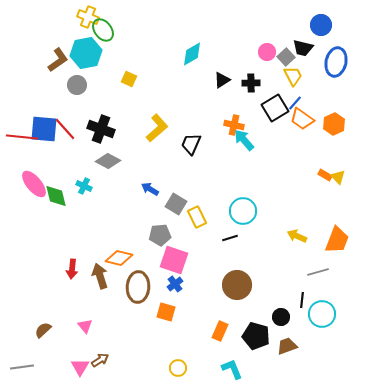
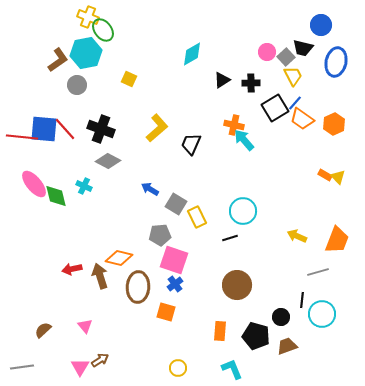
red arrow at (72, 269): rotated 72 degrees clockwise
orange rectangle at (220, 331): rotated 18 degrees counterclockwise
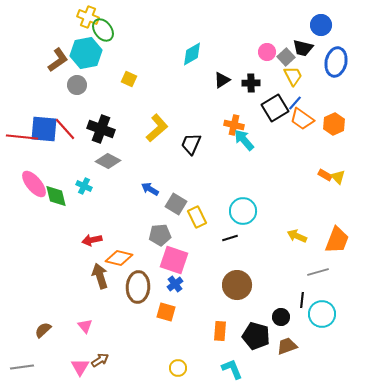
red arrow at (72, 269): moved 20 px right, 29 px up
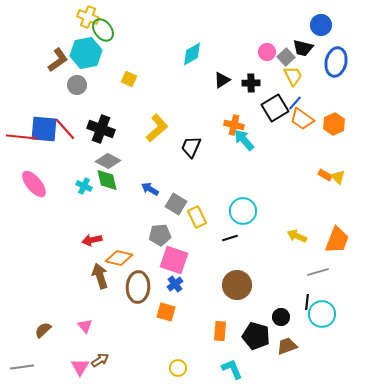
black trapezoid at (191, 144): moved 3 px down
green diamond at (56, 196): moved 51 px right, 16 px up
black line at (302, 300): moved 5 px right, 2 px down
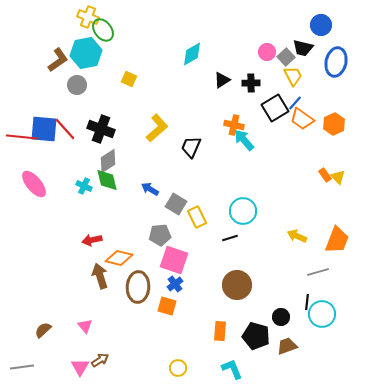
gray diamond at (108, 161): rotated 60 degrees counterclockwise
orange rectangle at (325, 175): rotated 24 degrees clockwise
orange square at (166, 312): moved 1 px right, 6 px up
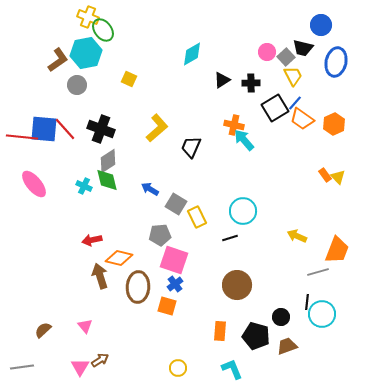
orange trapezoid at (337, 240): moved 10 px down
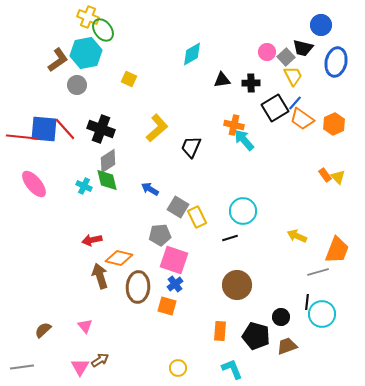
black triangle at (222, 80): rotated 24 degrees clockwise
gray square at (176, 204): moved 2 px right, 3 px down
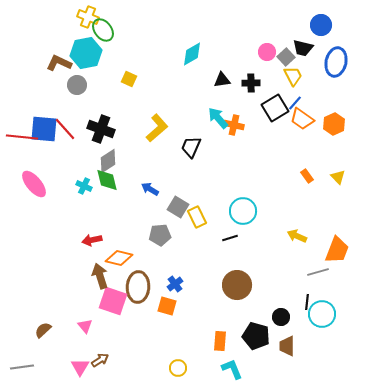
brown L-shape at (58, 60): moved 1 px right, 3 px down; rotated 120 degrees counterclockwise
cyan arrow at (244, 140): moved 26 px left, 22 px up
orange rectangle at (325, 175): moved 18 px left, 1 px down
pink square at (174, 260): moved 61 px left, 41 px down
orange rectangle at (220, 331): moved 10 px down
brown trapezoid at (287, 346): rotated 70 degrees counterclockwise
